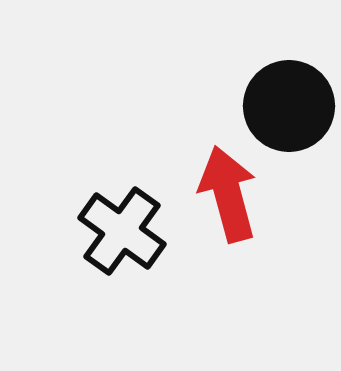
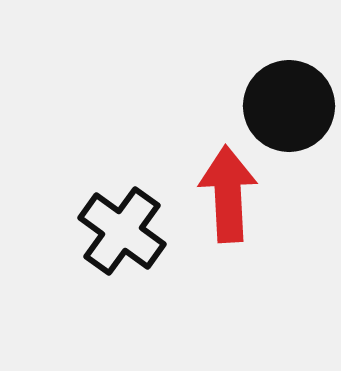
red arrow: rotated 12 degrees clockwise
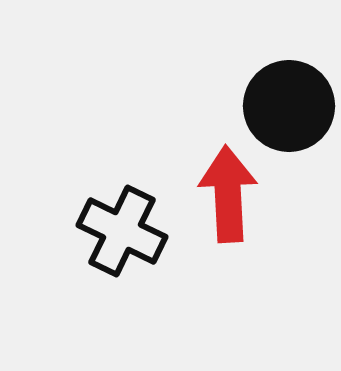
black cross: rotated 10 degrees counterclockwise
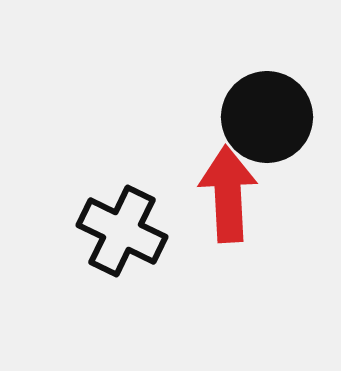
black circle: moved 22 px left, 11 px down
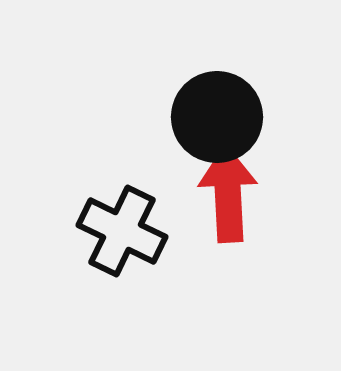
black circle: moved 50 px left
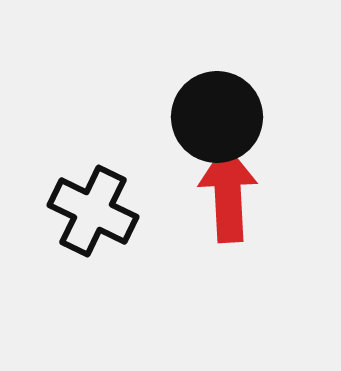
black cross: moved 29 px left, 20 px up
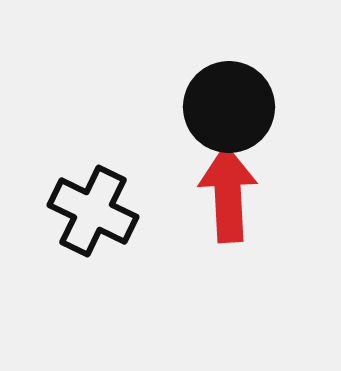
black circle: moved 12 px right, 10 px up
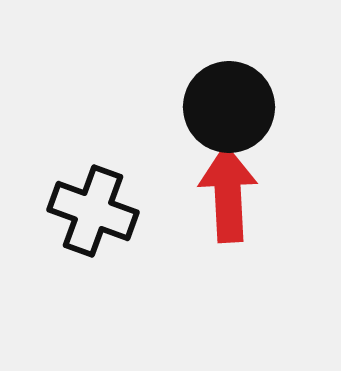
black cross: rotated 6 degrees counterclockwise
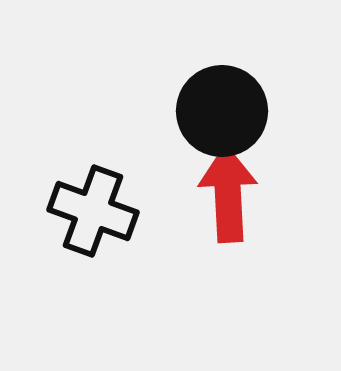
black circle: moved 7 px left, 4 px down
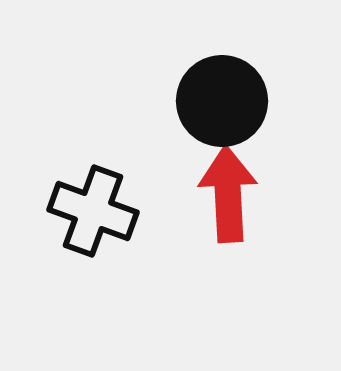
black circle: moved 10 px up
